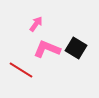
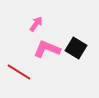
red line: moved 2 px left, 2 px down
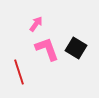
pink L-shape: rotated 48 degrees clockwise
red line: rotated 40 degrees clockwise
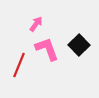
black square: moved 3 px right, 3 px up; rotated 15 degrees clockwise
red line: moved 7 px up; rotated 40 degrees clockwise
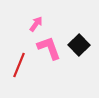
pink L-shape: moved 2 px right, 1 px up
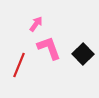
black square: moved 4 px right, 9 px down
